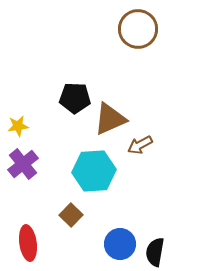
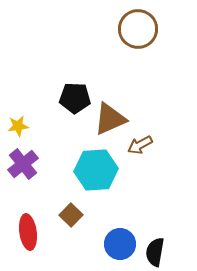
cyan hexagon: moved 2 px right, 1 px up
red ellipse: moved 11 px up
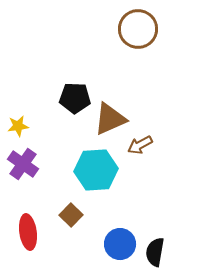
purple cross: rotated 16 degrees counterclockwise
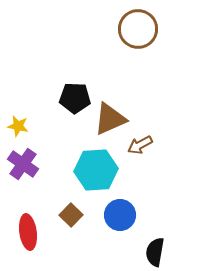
yellow star: rotated 20 degrees clockwise
blue circle: moved 29 px up
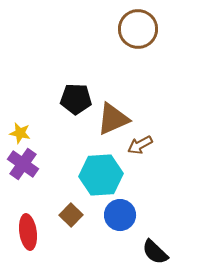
black pentagon: moved 1 px right, 1 px down
brown triangle: moved 3 px right
yellow star: moved 2 px right, 7 px down
cyan hexagon: moved 5 px right, 5 px down
black semicircle: rotated 56 degrees counterclockwise
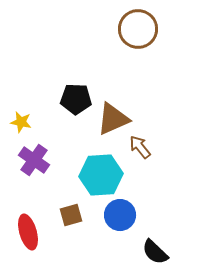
yellow star: moved 1 px right, 11 px up
brown arrow: moved 2 px down; rotated 80 degrees clockwise
purple cross: moved 11 px right, 4 px up
brown square: rotated 30 degrees clockwise
red ellipse: rotated 8 degrees counterclockwise
